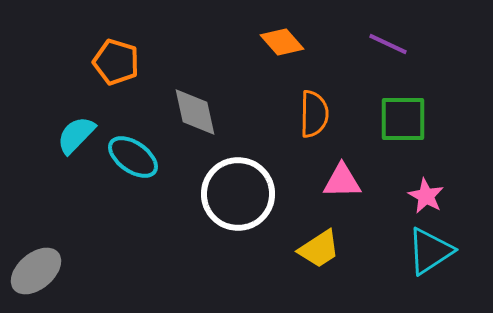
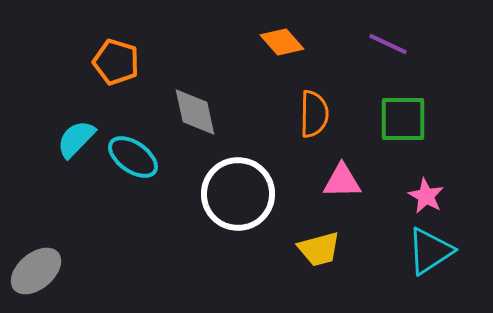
cyan semicircle: moved 4 px down
yellow trapezoid: rotated 18 degrees clockwise
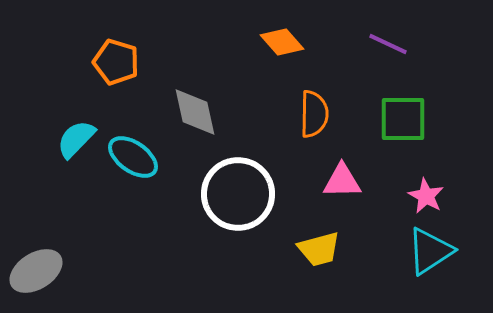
gray ellipse: rotated 8 degrees clockwise
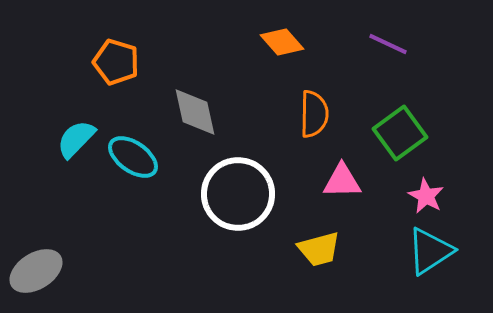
green square: moved 3 px left, 14 px down; rotated 36 degrees counterclockwise
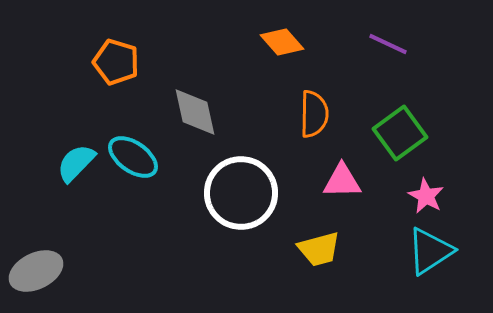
cyan semicircle: moved 24 px down
white circle: moved 3 px right, 1 px up
gray ellipse: rotated 6 degrees clockwise
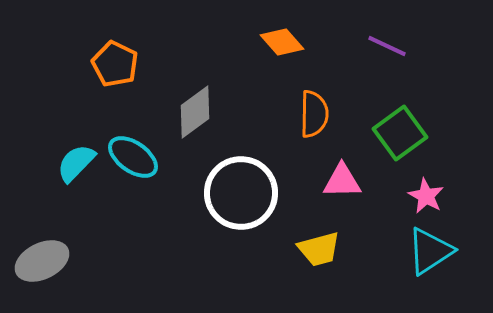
purple line: moved 1 px left, 2 px down
orange pentagon: moved 1 px left, 2 px down; rotated 9 degrees clockwise
gray diamond: rotated 66 degrees clockwise
gray ellipse: moved 6 px right, 10 px up
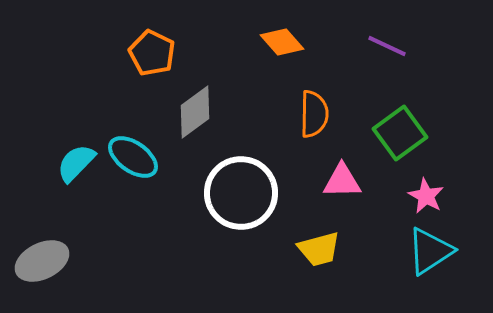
orange pentagon: moved 37 px right, 11 px up
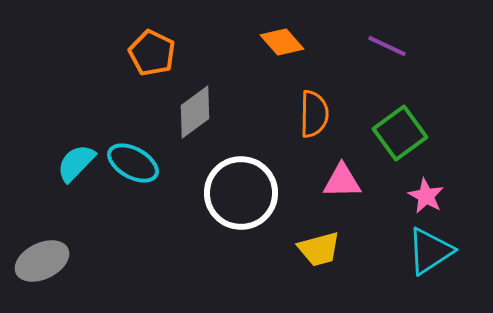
cyan ellipse: moved 6 px down; rotated 6 degrees counterclockwise
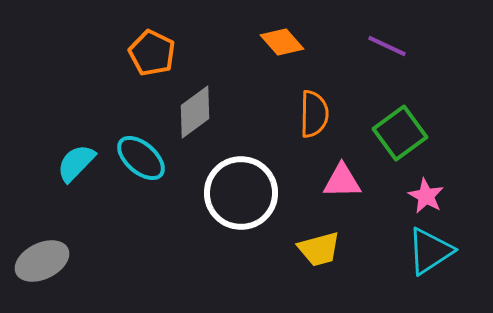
cyan ellipse: moved 8 px right, 5 px up; rotated 12 degrees clockwise
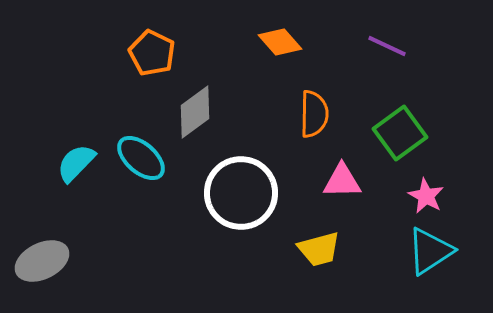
orange diamond: moved 2 px left
